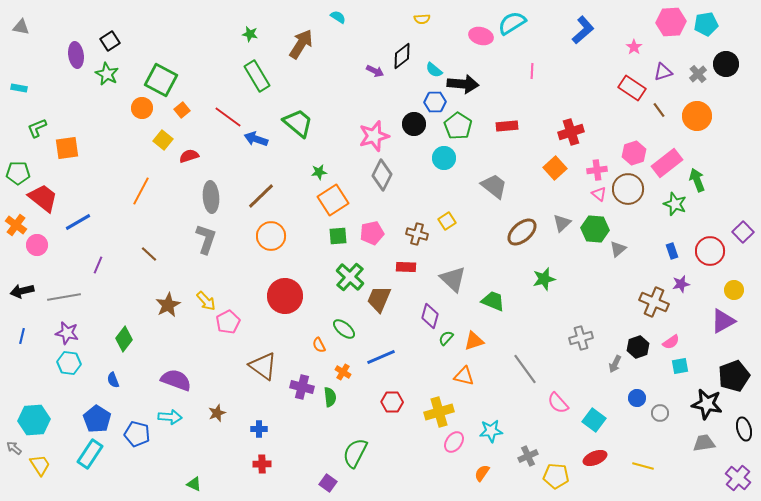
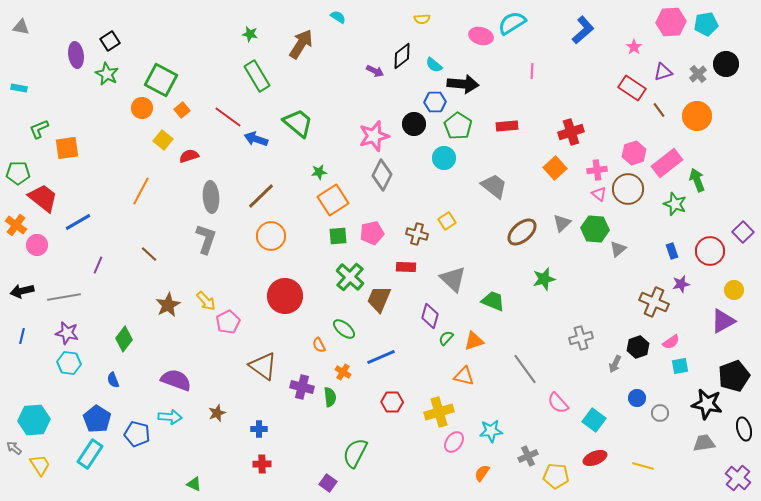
cyan semicircle at (434, 70): moved 5 px up
green L-shape at (37, 128): moved 2 px right, 1 px down
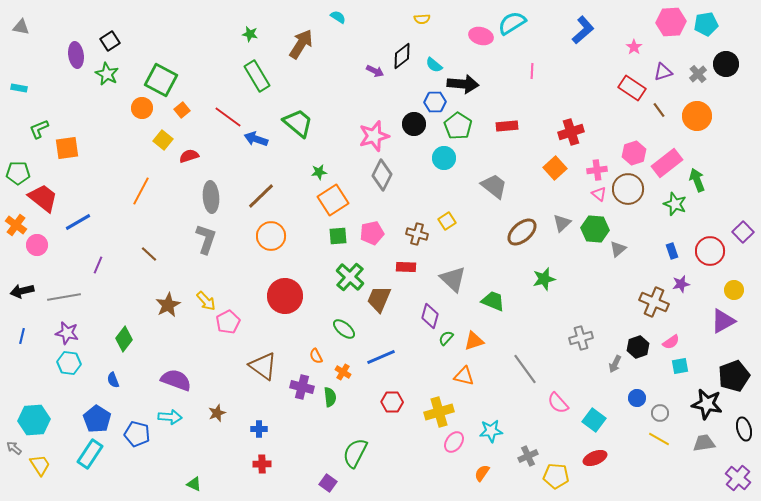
orange semicircle at (319, 345): moved 3 px left, 11 px down
yellow line at (643, 466): moved 16 px right, 27 px up; rotated 15 degrees clockwise
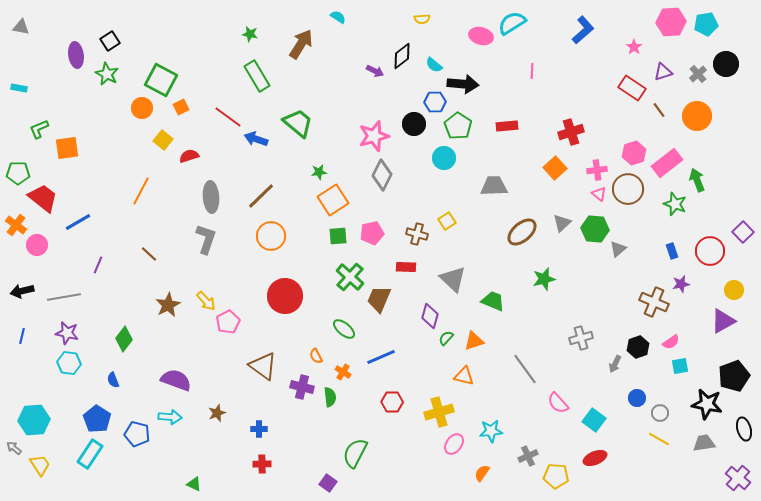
orange square at (182, 110): moved 1 px left, 3 px up; rotated 14 degrees clockwise
gray trapezoid at (494, 186): rotated 40 degrees counterclockwise
pink ellipse at (454, 442): moved 2 px down
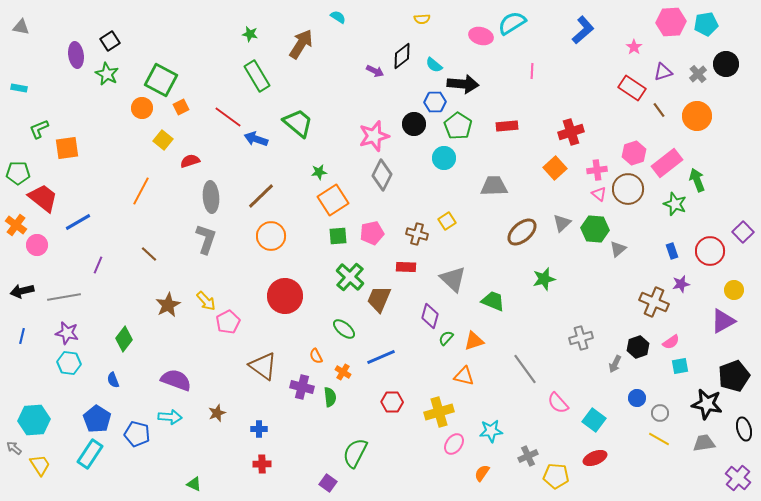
red semicircle at (189, 156): moved 1 px right, 5 px down
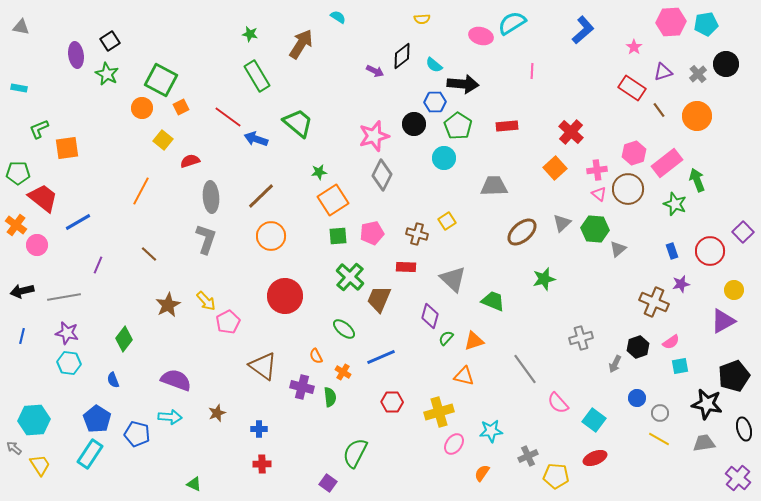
red cross at (571, 132): rotated 30 degrees counterclockwise
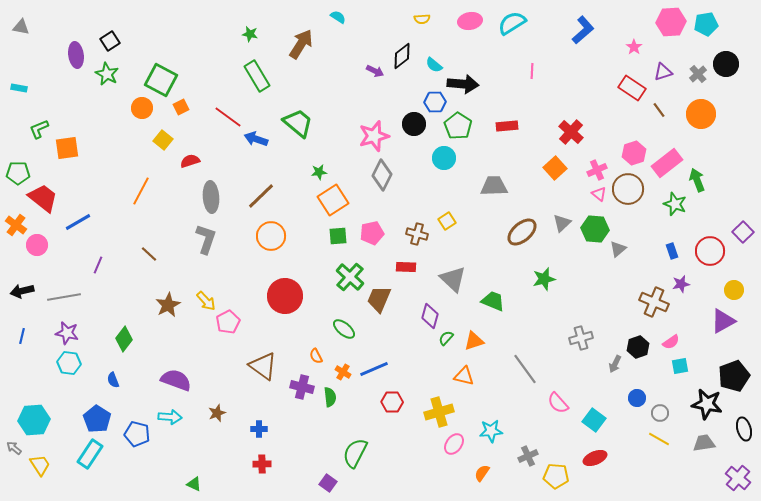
pink ellipse at (481, 36): moved 11 px left, 15 px up; rotated 25 degrees counterclockwise
orange circle at (697, 116): moved 4 px right, 2 px up
pink cross at (597, 170): rotated 18 degrees counterclockwise
blue line at (381, 357): moved 7 px left, 12 px down
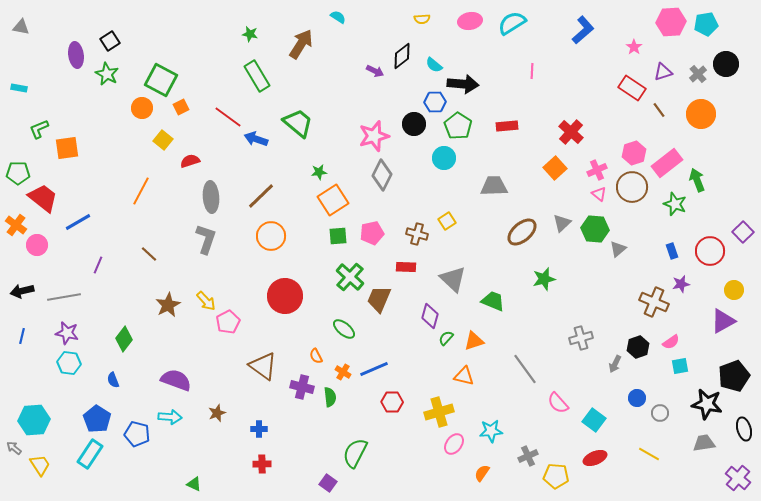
brown circle at (628, 189): moved 4 px right, 2 px up
yellow line at (659, 439): moved 10 px left, 15 px down
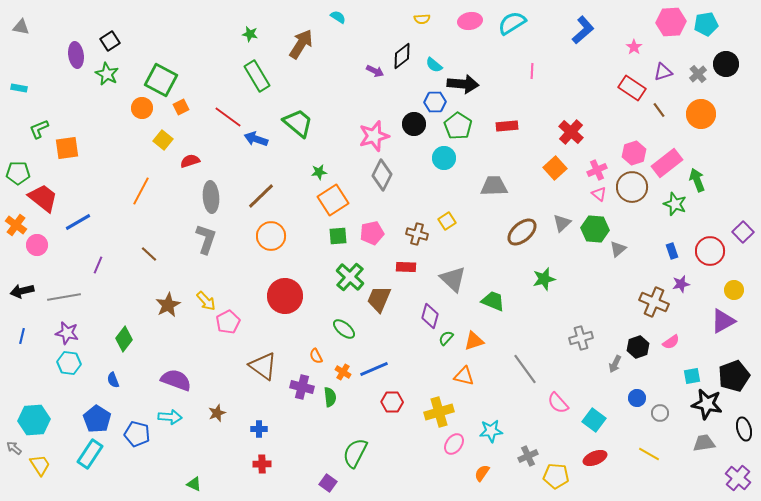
cyan square at (680, 366): moved 12 px right, 10 px down
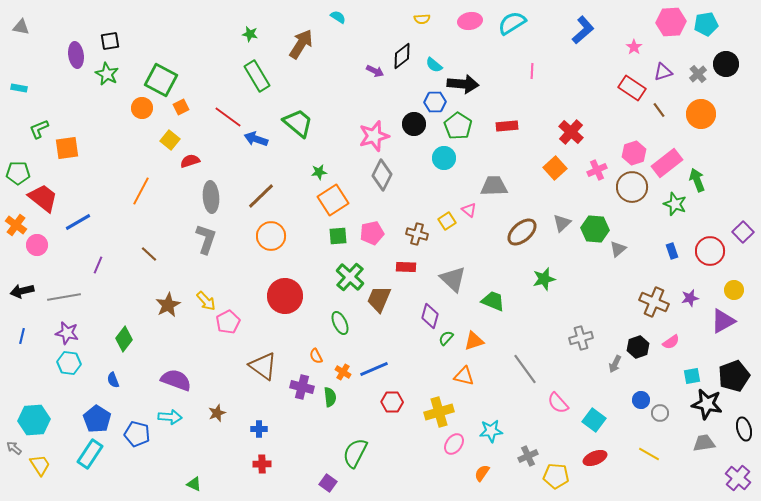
black square at (110, 41): rotated 24 degrees clockwise
yellow square at (163, 140): moved 7 px right
pink triangle at (599, 194): moved 130 px left, 16 px down
purple star at (681, 284): moved 9 px right, 14 px down
green ellipse at (344, 329): moved 4 px left, 6 px up; rotated 25 degrees clockwise
blue circle at (637, 398): moved 4 px right, 2 px down
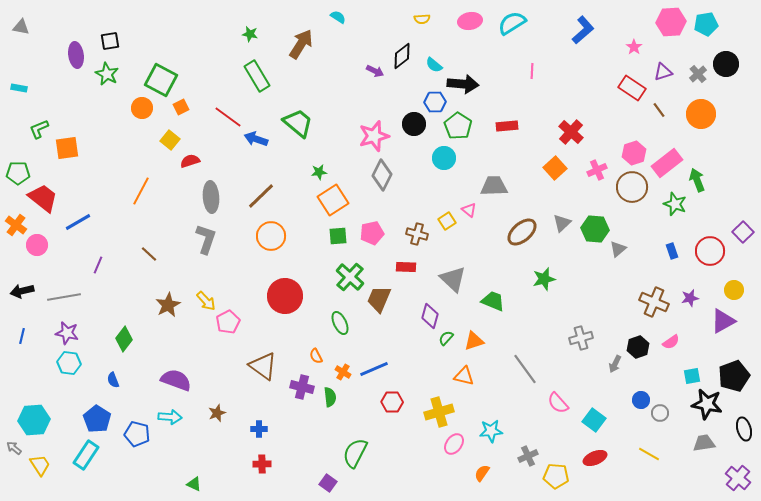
cyan rectangle at (90, 454): moved 4 px left, 1 px down
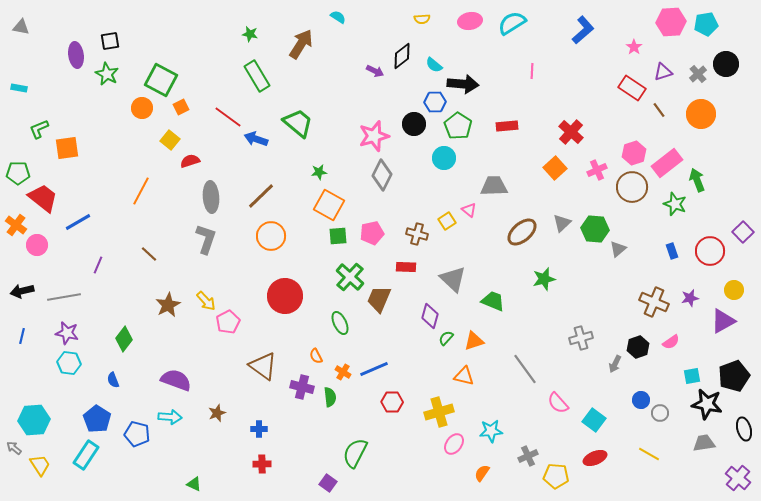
orange square at (333, 200): moved 4 px left, 5 px down; rotated 28 degrees counterclockwise
